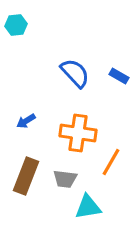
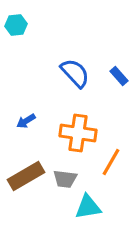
blue rectangle: rotated 18 degrees clockwise
brown rectangle: rotated 39 degrees clockwise
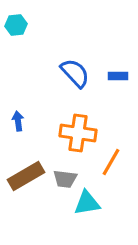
blue rectangle: moved 1 px left; rotated 48 degrees counterclockwise
blue arrow: moved 8 px left; rotated 114 degrees clockwise
cyan triangle: moved 1 px left, 4 px up
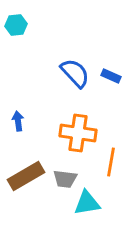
blue rectangle: moved 7 px left; rotated 24 degrees clockwise
orange line: rotated 20 degrees counterclockwise
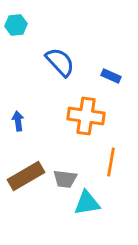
blue semicircle: moved 15 px left, 11 px up
orange cross: moved 8 px right, 17 px up
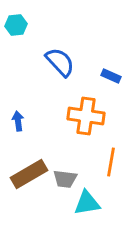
brown rectangle: moved 3 px right, 2 px up
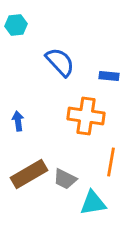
blue rectangle: moved 2 px left; rotated 18 degrees counterclockwise
gray trapezoid: rotated 20 degrees clockwise
cyan triangle: moved 6 px right
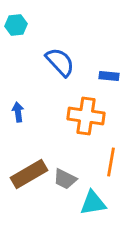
blue arrow: moved 9 px up
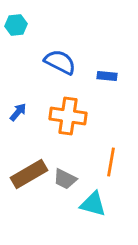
blue semicircle: rotated 20 degrees counterclockwise
blue rectangle: moved 2 px left
blue arrow: rotated 48 degrees clockwise
orange cross: moved 18 px left
cyan triangle: moved 1 px down; rotated 24 degrees clockwise
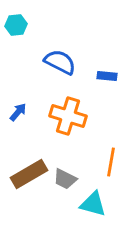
orange cross: rotated 9 degrees clockwise
